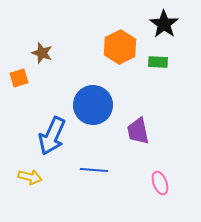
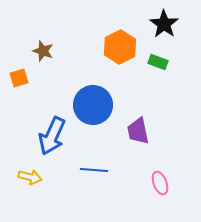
brown star: moved 1 px right, 2 px up
green rectangle: rotated 18 degrees clockwise
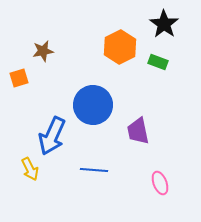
brown star: rotated 30 degrees counterclockwise
yellow arrow: moved 8 px up; rotated 50 degrees clockwise
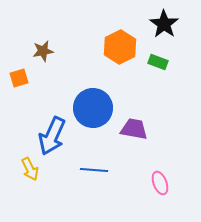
blue circle: moved 3 px down
purple trapezoid: moved 4 px left, 2 px up; rotated 112 degrees clockwise
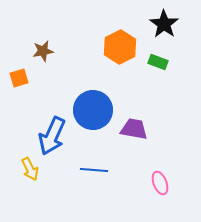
blue circle: moved 2 px down
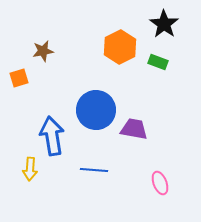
blue circle: moved 3 px right
blue arrow: rotated 147 degrees clockwise
yellow arrow: rotated 30 degrees clockwise
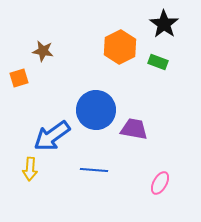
brown star: rotated 20 degrees clockwise
blue arrow: rotated 117 degrees counterclockwise
pink ellipse: rotated 50 degrees clockwise
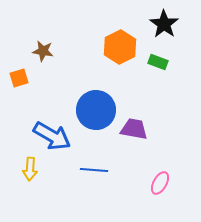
blue arrow: rotated 114 degrees counterclockwise
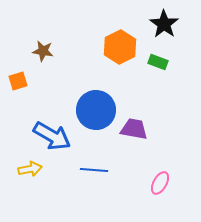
orange square: moved 1 px left, 3 px down
yellow arrow: rotated 105 degrees counterclockwise
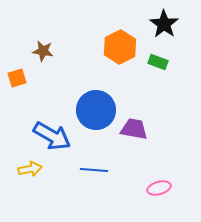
orange square: moved 1 px left, 3 px up
pink ellipse: moved 1 px left, 5 px down; rotated 45 degrees clockwise
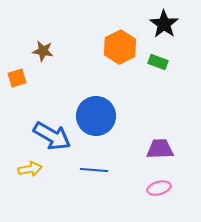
blue circle: moved 6 px down
purple trapezoid: moved 26 px right, 20 px down; rotated 12 degrees counterclockwise
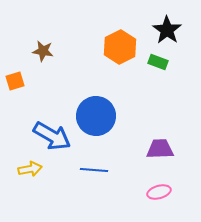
black star: moved 3 px right, 6 px down
orange square: moved 2 px left, 3 px down
pink ellipse: moved 4 px down
